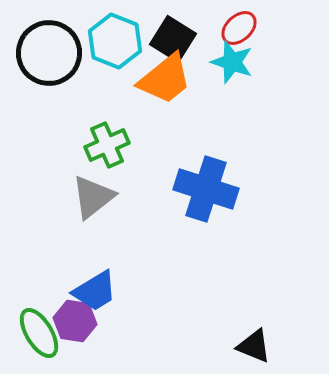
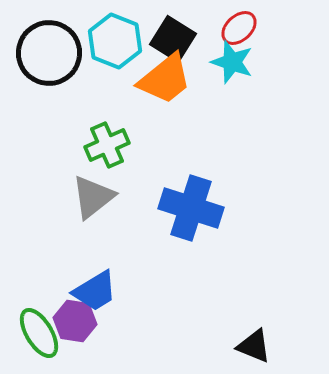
blue cross: moved 15 px left, 19 px down
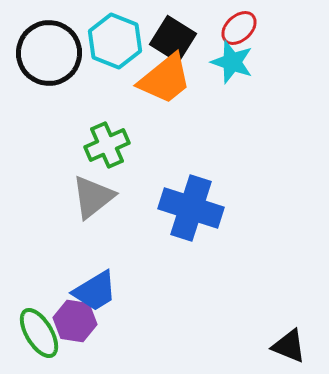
black triangle: moved 35 px right
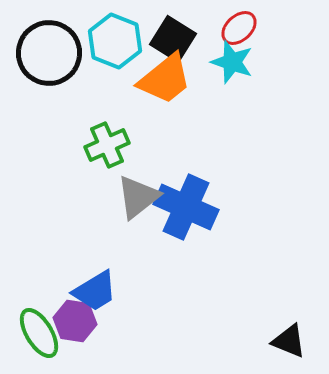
gray triangle: moved 45 px right
blue cross: moved 5 px left, 1 px up; rotated 6 degrees clockwise
black triangle: moved 5 px up
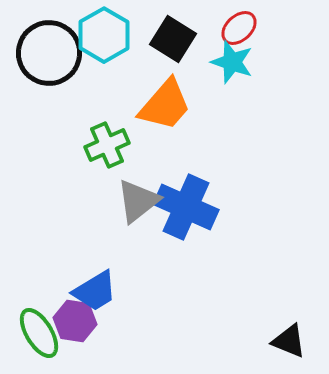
cyan hexagon: moved 11 px left, 6 px up; rotated 8 degrees clockwise
orange trapezoid: moved 26 px down; rotated 10 degrees counterclockwise
gray triangle: moved 4 px down
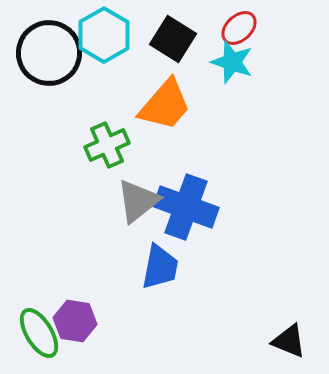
blue cross: rotated 4 degrees counterclockwise
blue trapezoid: moved 65 px right, 24 px up; rotated 48 degrees counterclockwise
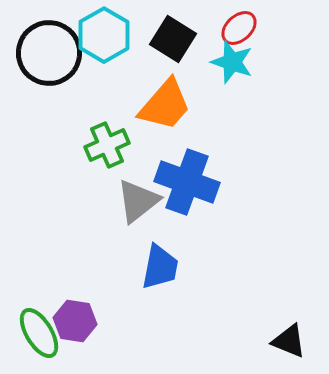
blue cross: moved 1 px right, 25 px up
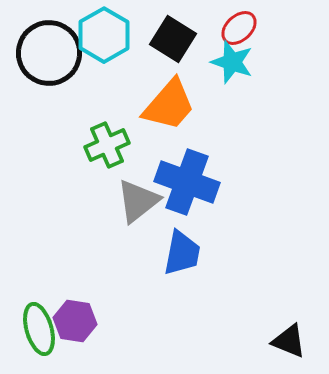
orange trapezoid: moved 4 px right
blue trapezoid: moved 22 px right, 14 px up
green ellipse: moved 4 px up; rotated 15 degrees clockwise
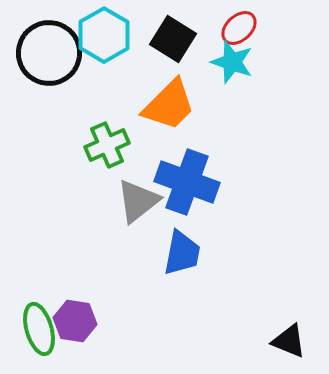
orange trapezoid: rotated 4 degrees clockwise
